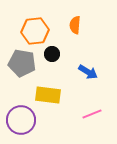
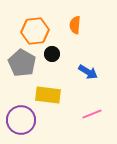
gray pentagon: rotated 20 degrees clockwise
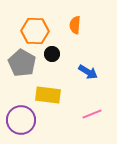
orange hexagon: rotated 8 degrees clockwise
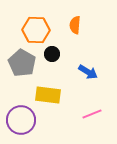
orange hexagon: moved 1 px right, 1 px up
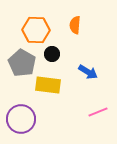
yellow rectangle: moved 10 px up
pink line: moved 6 px right, 2 px up
purple circle: moved 1 px up
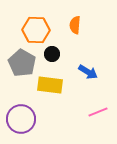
yellow rectangle: moved 2 px right
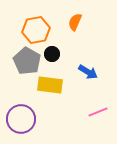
orange semicircle: moved 3 px up; rotated 18 degrees clockwise
orange hexagon: rotated 12 degrees counterclockwise
gray pentagon: moved 5 px right, 2 px up
